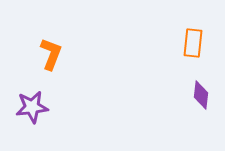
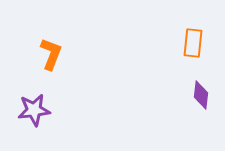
purple star: moved 2 px right, 3 px down
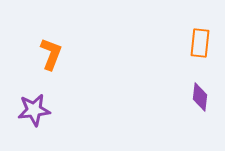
orange rectangle: moved 7 px right
purple diamond: moved 1 px left, 2 px down
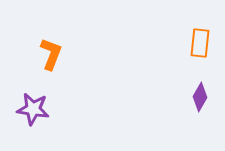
purple diamond: rotated 24 degrees clockwise
purple star: moved 1 px left, 1 px up; rotated 16 degrees clockwise
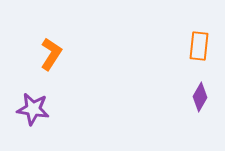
orange rectangle: moved 1 px left, 3 px down
orange L-shape: rotated 12 degrees clockwise
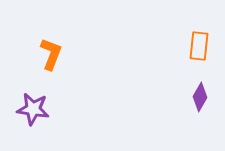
orange L-shape: rotated 12 degrees counterclockwise
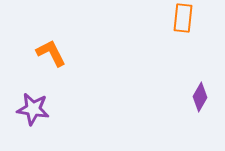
orange rectangle: moved 16 px left, 28 px up
orange L-shape: moved 1 px up; rotated 48 degrees counterclockwise
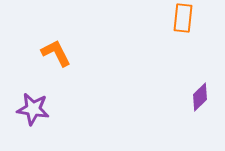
orange L-shape: moved 5 px right
purple diamond: rotated 16 degrees clockwise
